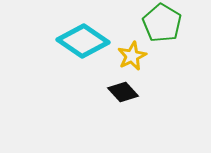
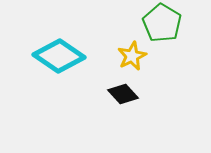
cyan diamond: moved 24 px left, 15 px down
black diamond: moved 2 px down
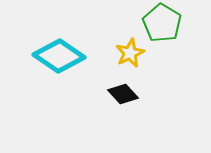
yellow star: moved 2 px left, 3 px up
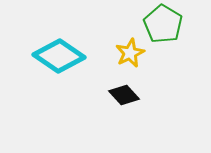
green pentagon: moved 1 px right, 1 px down
black diamond: moved 1 px right, 1 px down
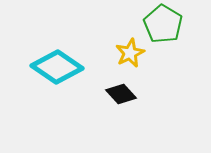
cyan diamond: moved 2 px left, 11 px down
black diamond: moved 3 px left, 1 px up
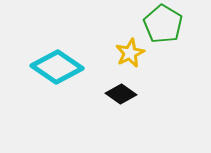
black diamond: rotated 12 degrees counterclockwise
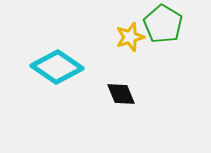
yellow star: moved 16 px up; rotated 8 degrees clockwise
black diamond: rotated 32 degrees clockwise
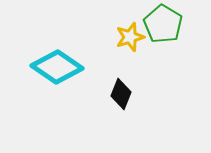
black diamond: rotated 44 degrees clockwise
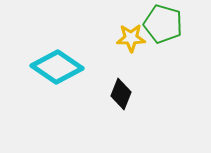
green pentagon: rotated 15 degrees counterclockwise
yellow star: moved 1 px right, 1 px down; rotated 16 degrees clockwise
